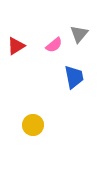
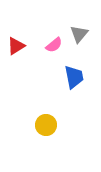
yellow circle: moved 13 px right
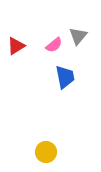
gray triangle: moved 1 px left, 2 px down
blue trapezoid: moved 9 px left
yellow circle: moved 27 px down
